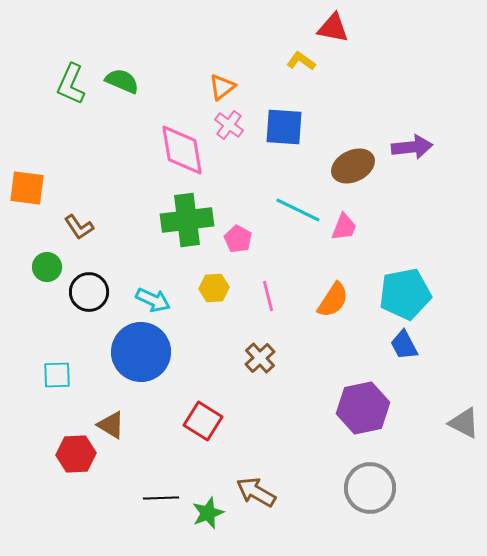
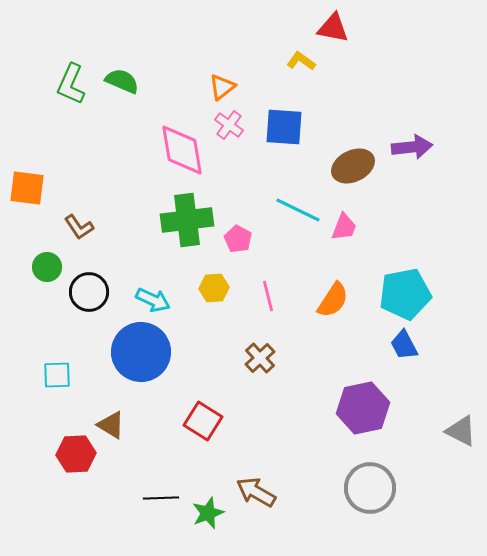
gray triangle: moved 3 px left, 8 px down
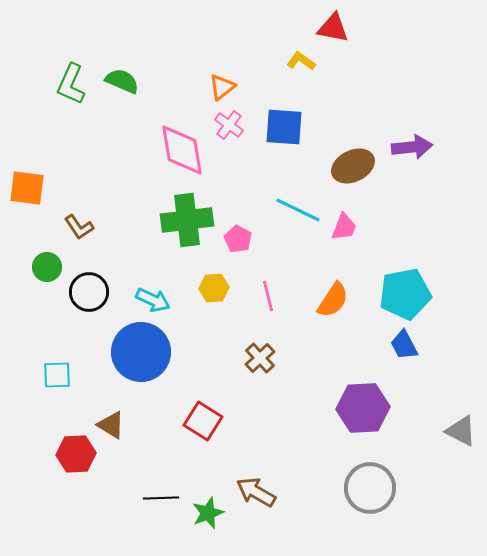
purple hexagon: rotated 9 degrees clockwise
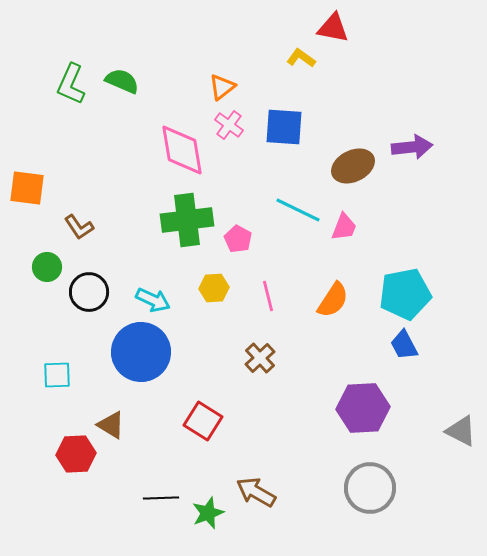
yellow L-shape: moved 3 px up
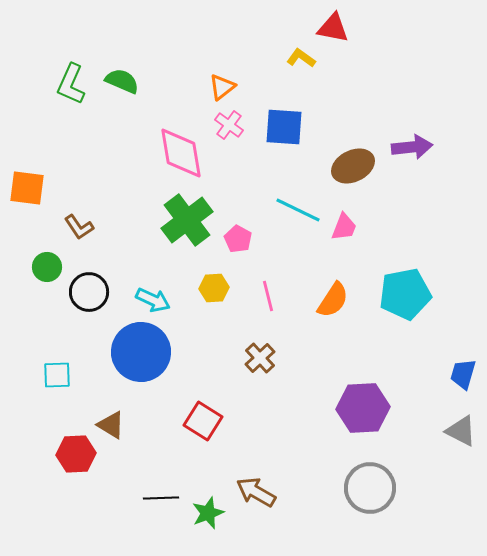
pink diamond: moved 1 px left, 3 px down
green cross: rotated 30 degrees counterclockwise
blue trapezoid: moved 59 px right, 29 px down; rotated 44 degrees clockwise
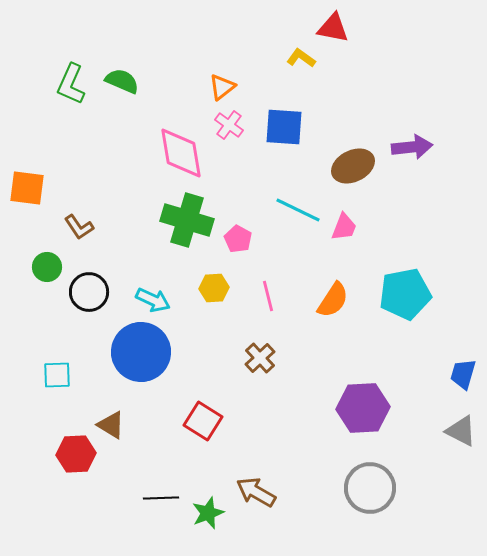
green cross: rotated 36 degrees counterclockwise
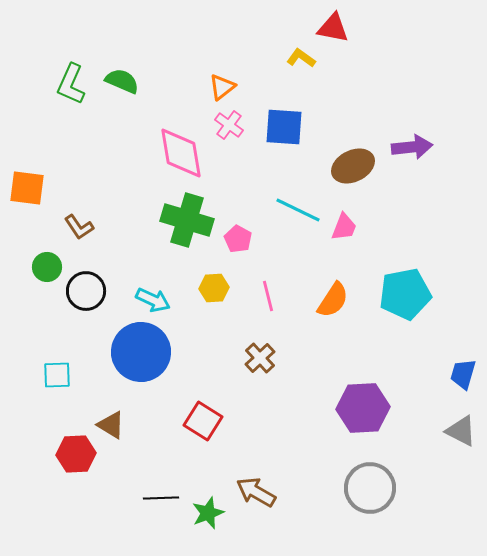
black circle: moved 3 px left, 1 px up
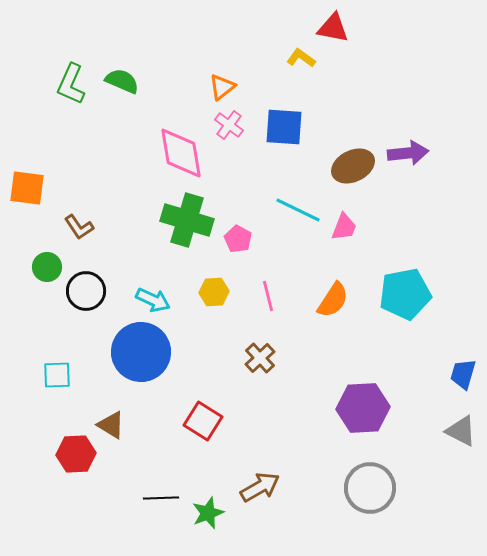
purple arrow: moved 4 px left, 6 px down
yellow hexagon: moved 4 px down
brown arrow: moved 4 px right, 5 px up; rotated 120 degrees clockwise
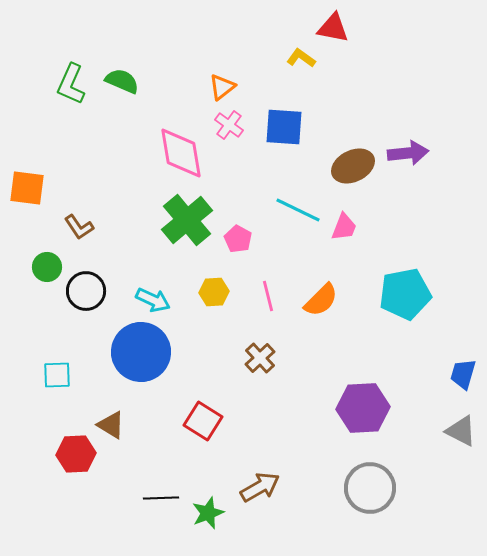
green cross: rotated 33 degrees clockwise
orange semicircle: moved 12 px left; rotated 12 degrees clockwise
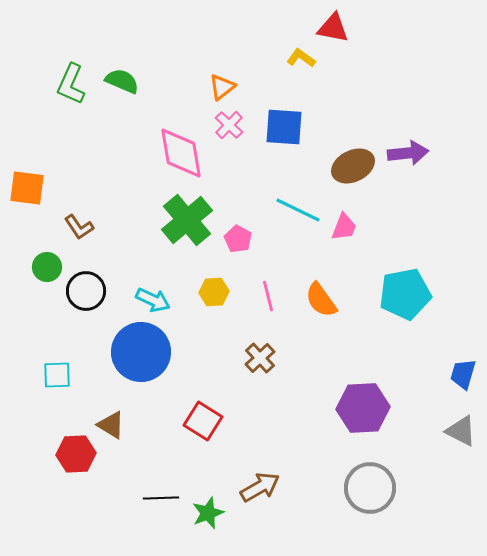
pink cross: rotated 8 degrees clockwise
orange semicircle: rotated 99 degrees clockwise
